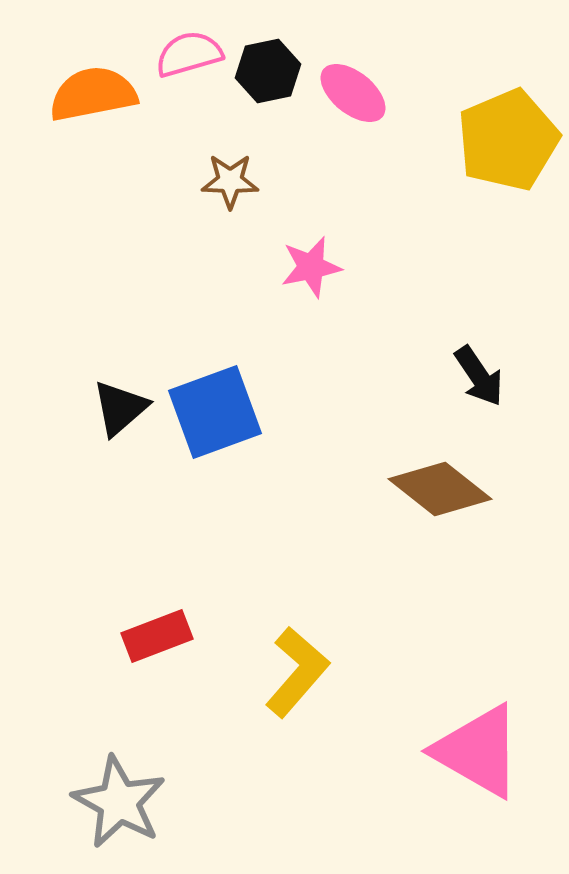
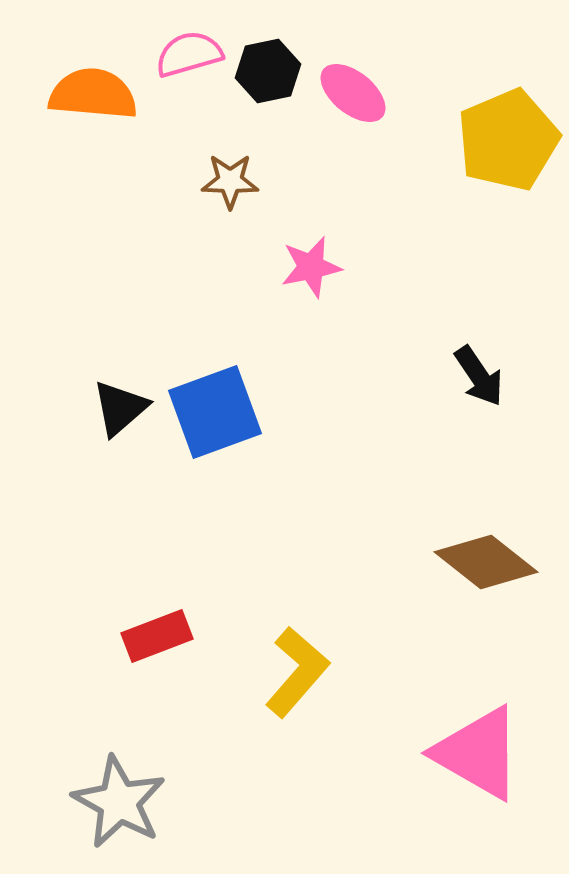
orange semicircle: rotated 16 degrees clockwise
brown diamond: moved 46 px right, 73 px down
pink triangle: moved 2 px down
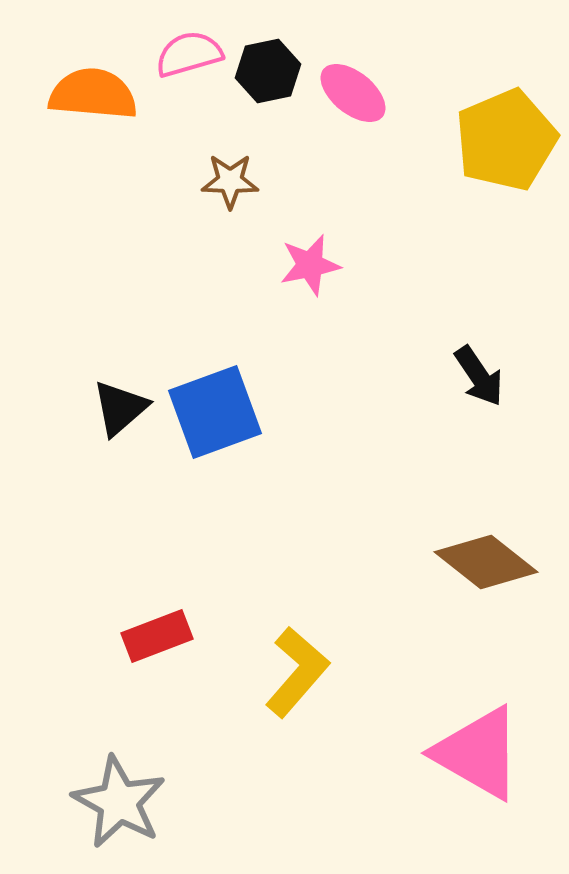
yellow pentagon: moved 2 px left
pink star: moved 1 px left, 2 px up
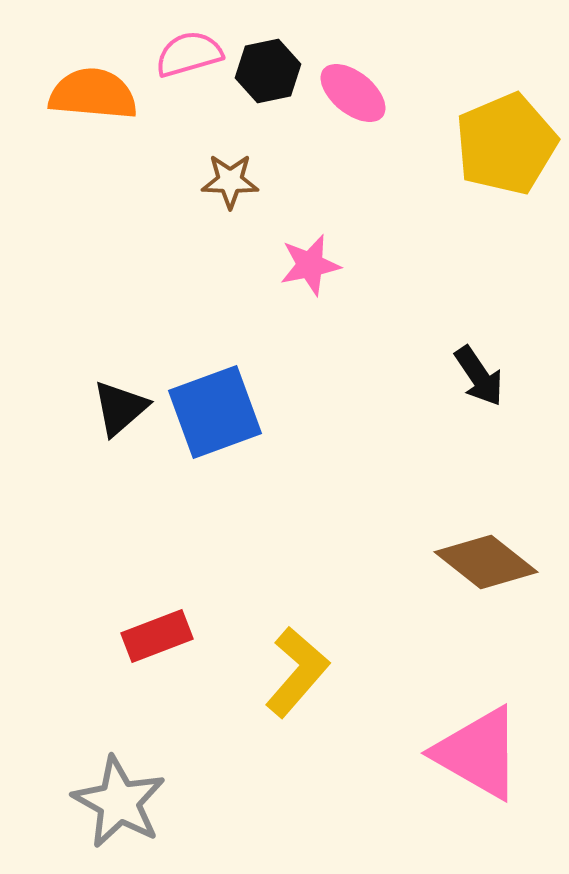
yellow pentagon: moved 4 px down
